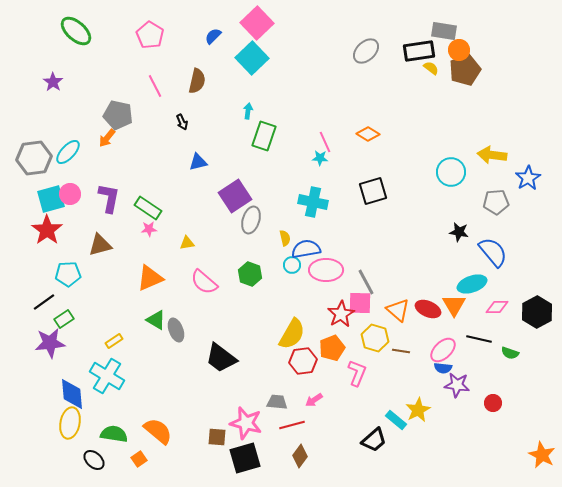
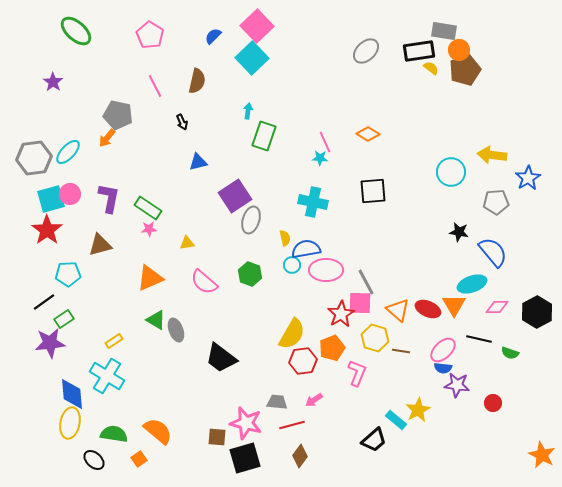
pink square at (257, 23): moved 3 px down
black square at (373, 191): rotated 12 degrees clockwise
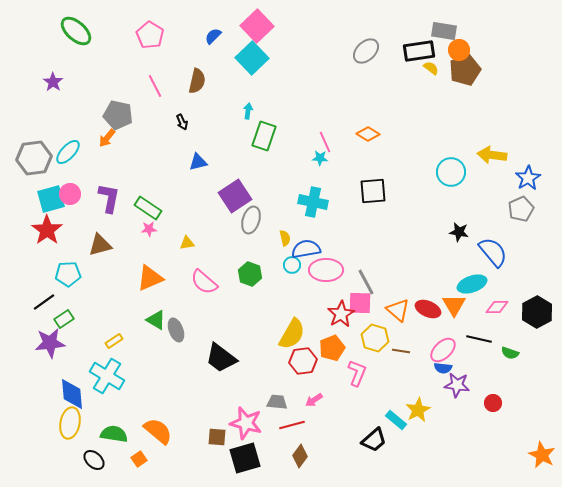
gray pentagon at (496, 202): moved 25 px right, 7 px down; rotated 20 degrees counterclockwise
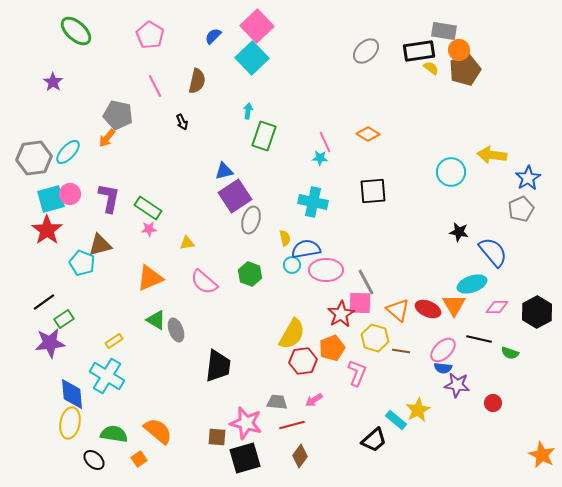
blue triangle at (198, 162): moved 26 px right, 9 px down
cyan pentagon at (68, 274): moved 14 px right, 11 px up; rotated 25 degrees clockwise
black trapezoid at (221, 358): moved 3 px left, 8 px down; rotated 120 degrees counterclockwise
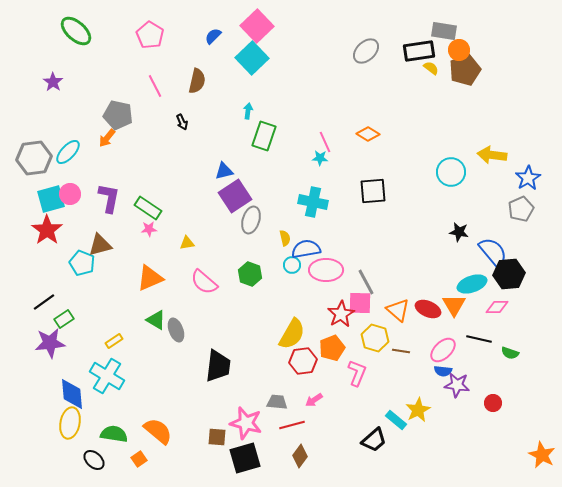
black hexagon at (537, 312): moved 28 px left, 38 px up; rotated 24 degrees clockwise
blue semicircle at (443, 368): moved 3 px down
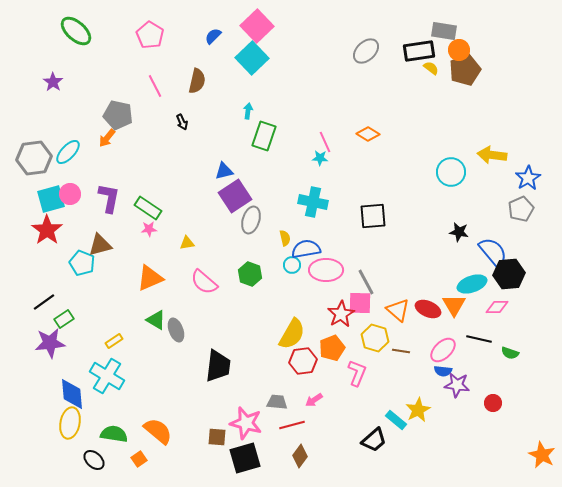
black square at (373, 191): moved 25 px down
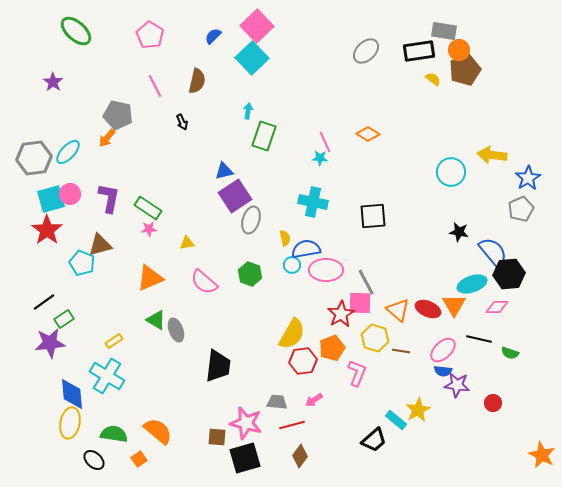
yellow semicircle at (431, 68): moved 2 px right, 11 px down
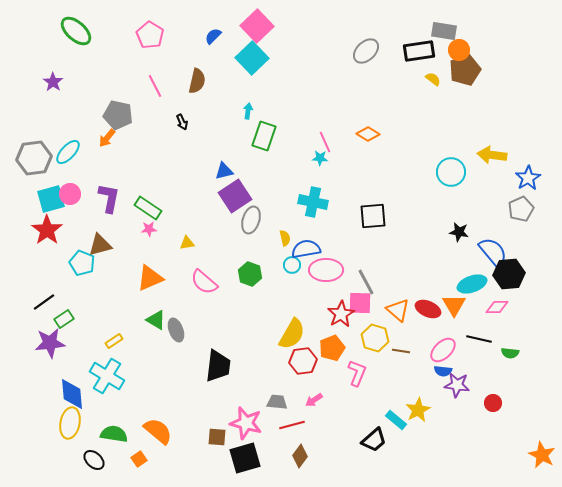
green semicircle at (510, 353): rotated 12 degrees counterclockwise
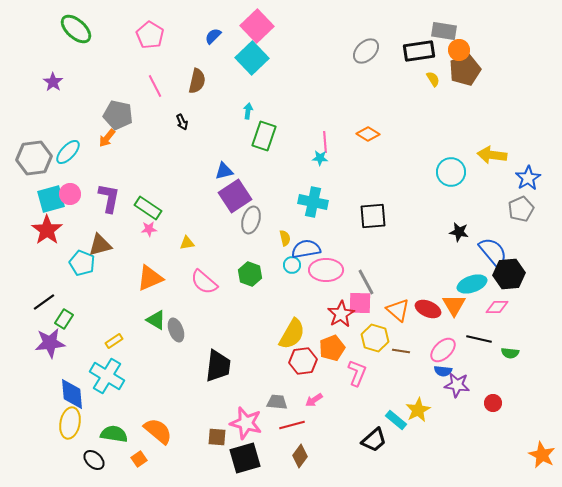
green ellipse at (76, 31): moved 2 px up
yellow semicircle at (433, 79): rotated 21 degrees clockwise
pink line at (325, 142): rotated 20 degrees clockwise
green rectangle at (64, 319): rotated 24 degrees counterclockwise
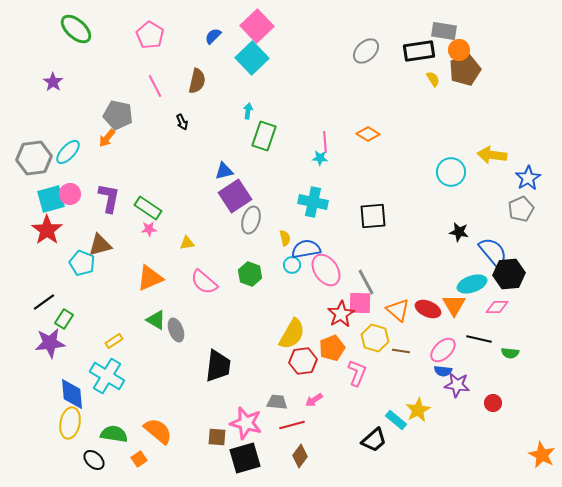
pink ellipse at (326, 270): rotated 56 degrees clockwise
